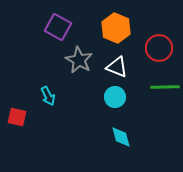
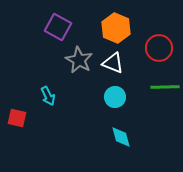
white triangle: moved 4 px left, 4 px up
red square: moved 1 px down
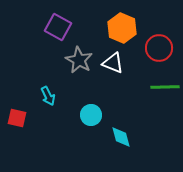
orange hexagon: moved 6 px right
cyan circle: moved 24 px left, 18 px down
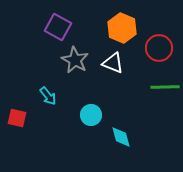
gray star: moved 4 px left
cyan arrow: rotated 12 degrees counterclockwise
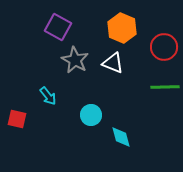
red circle: moved 5 px right, 1 px up
red square: moved 1 px down
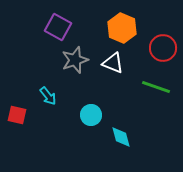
red circle: moved 1 px left, 1 px down
gray star: rotated 24 degrees clockwise
green line: moved 9 px left; rotated 20 degrees clockwise
red square: moved 4 px up
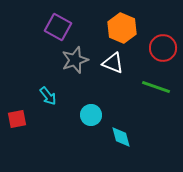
red square: moved 4 px down; rotated 24 degrees counterclockwise
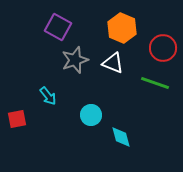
green line: moved 1 px left, 4 px up
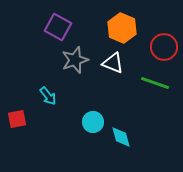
red circle: moved 1 px right, 1 px up
cyan circle: moved 2 px right, 7 px down
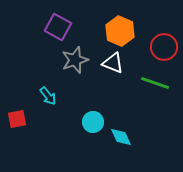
orange hexagon: moved 2 px left, 3 px down
cyan diamond: rotated 10 degrees counterclockwise
